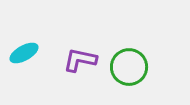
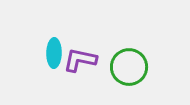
cyan ellipse: moved 30 px right; rotated 60 degrees counterclockwise
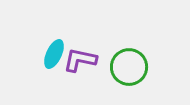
cyan ellipse: moved 1 px down; rotated 24 degrees clockwise
